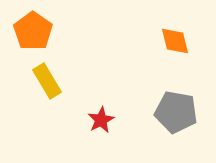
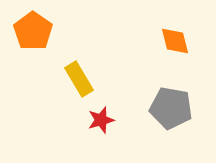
yellow rectangle: moved 32 px right, 2 px up
gray pentagon: moved 5 px left, 4 px up
red star: rotated 12 degrees clockwise
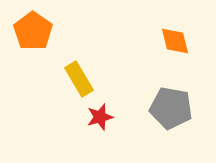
red star: moved 1 px left, 3 px up
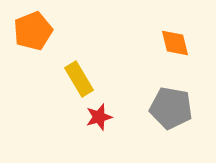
orange pentagon: rotated 15 degrees clockwise
orange diamond: moved 2 px down
red star: moved 1 px left
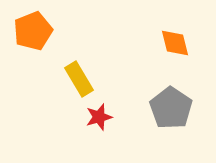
gray pentagon: rotated 24 degrees clockwise
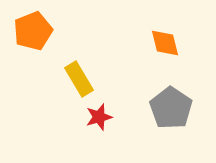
orange diamond: moved 10 px left
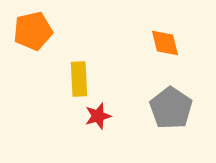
orange pentagon: rotated 9 degrees clockwise
yellow rectangle: rotated 28 degrees clockwise
red star: moved 1 px left, 1 px up
